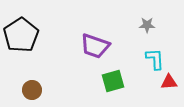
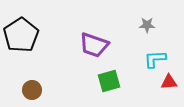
purple trapezoid: moved 1 px left, 1 px up
cyan L-shape: rotated 90 degrees counterclockwise
green square: moved 4 px left
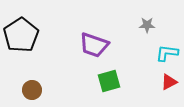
cyan L-shape: moved 12 px right, 6 px up; rotated 10 degrees clockwise
red triangle: rotated 24 degrees counterclockwise
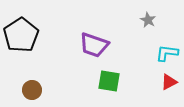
gray star: moved 1 px right, 5 px up; rotated 28 degrees clockwise
green square: rotated 25 degrees clockwise
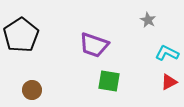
cyan L-shape: rotated 20 degrees clockwise
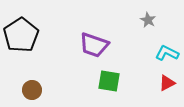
red triangle: moved 2 px left, 1 px down
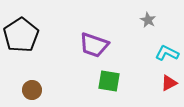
red triangle: moved 2 px right
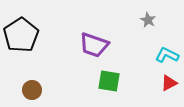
cyan L-shape: moved 2 px down
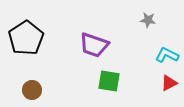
gray star: rotated 21 degrees counterclockwise
black pentagon: moved 5 px right, 3 px down
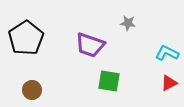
gray star: moved 20 px left, 3 px down
purple trapezoid: moved 4 px left
cyan L-shape: moved 2 px up
